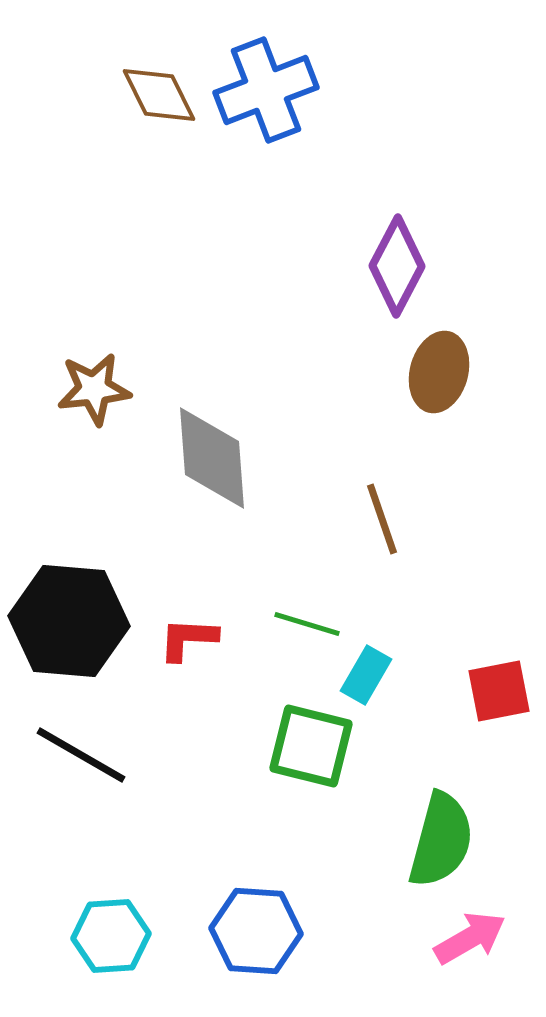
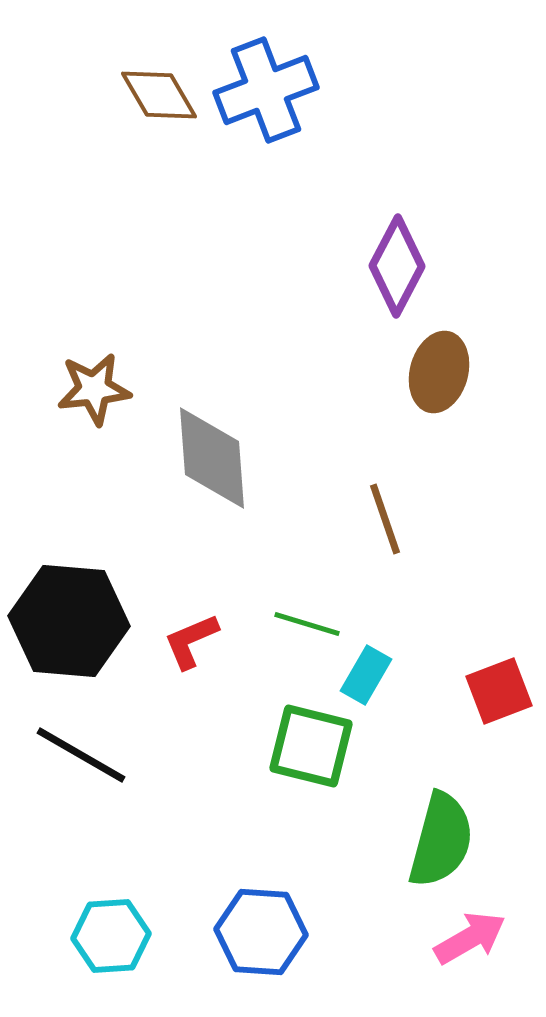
brown diamond: rotated 4 degrees counterclockwise
brown line: moved 3 px right
red L-shape: moved 3 px right, 2 px down; rotated 26 degrees counterclockwise
red square: rotated 10 degrees counterclockwise
blue hexagon: moved 5 px right, 1 px down
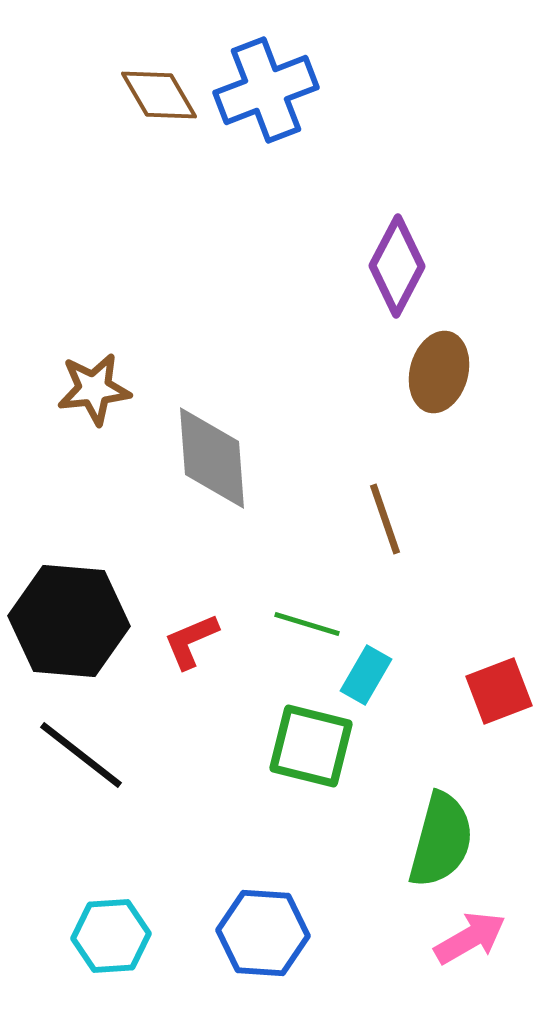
black line: rotated 8 degrees clockwise
blue hexagon: moved 2 px right, 1 px down
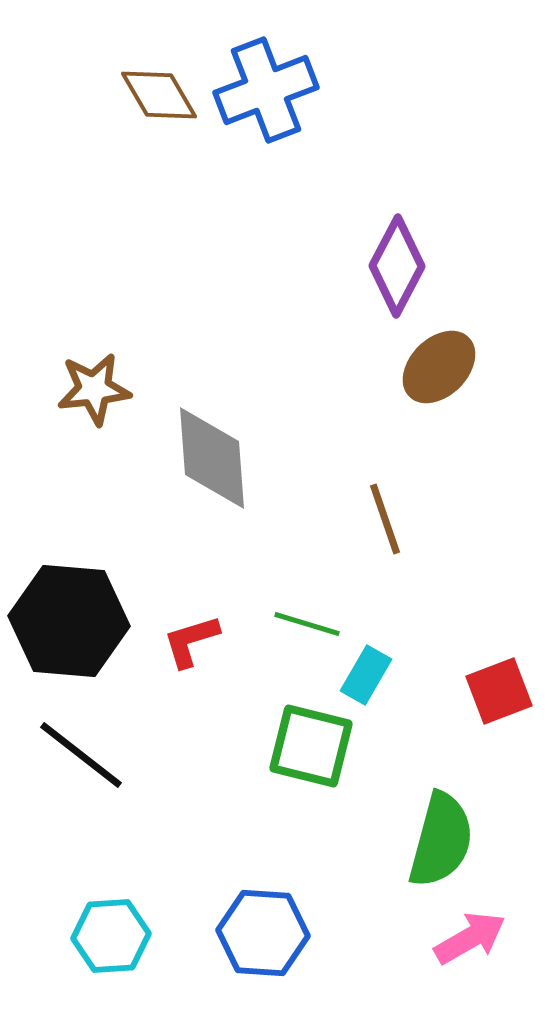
brown ellipse: moved 5 px up; rotated 30 degrees clockwise
red L-shape: rotated 6 degrees clockwise
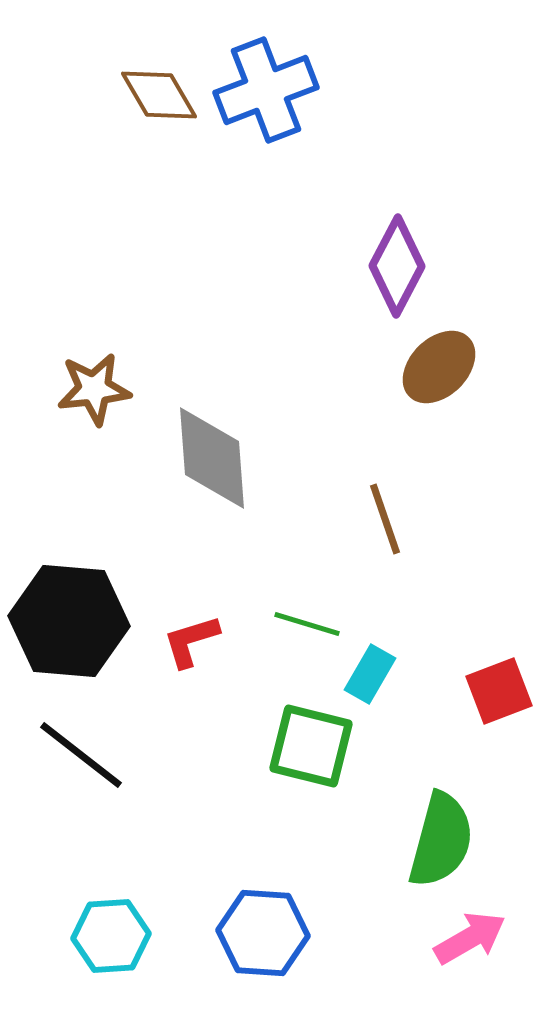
cyan rectangle: moved 4 px right, 1 px up
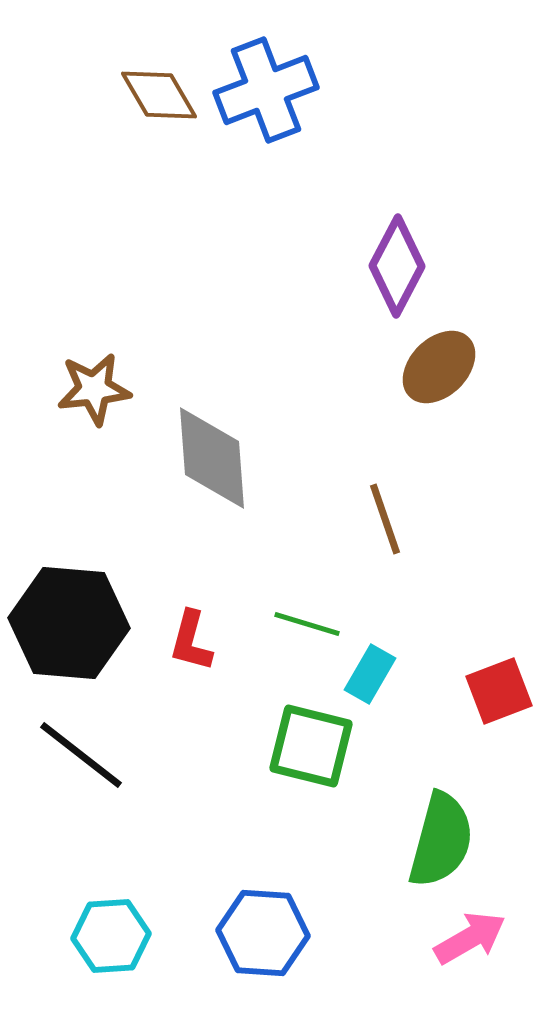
black hexagon: moved 2 px down
red L-shape: rotated 58 degrees counterclockwise
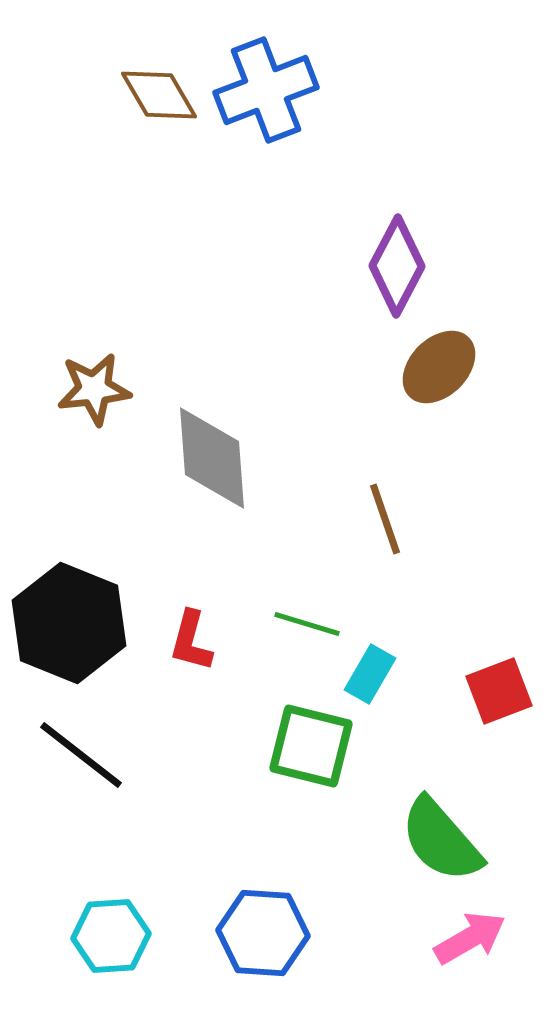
black hexagon: rotated 17 degrees clockwise
green semicircle: rotated 124 degrees clockwise
